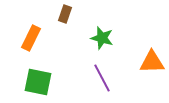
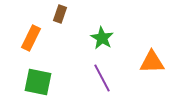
brown rectangle: moved 5 px left
green star: rotated 15 degrees clockwise
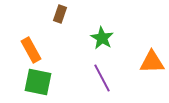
orange rectangle: moved 12 px down; rotated 55 degrees counterclockwise
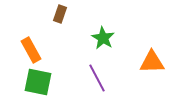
green star: moved 1 px right
purple line: moved 5 px left
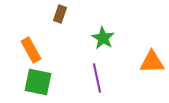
purple line: rotated 16 degrees clockwise
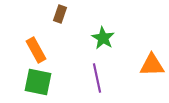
orange rectangle: moved 5 px right
orange triangle: moved 3 px down
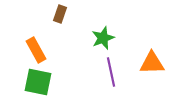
green star: rotated 20 degrees clockwise
orange triangle: moved 2 px up
purple line: moved 14 px right, 6 px up
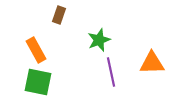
brown rectangle: moved 1 px left, 1 px down
green star: moved 4 px left, 2 px down
